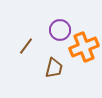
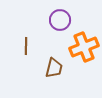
purple circle: moved 10 px up
brown line: rotated 36 degrees counterclockwise
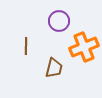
purple circle: moved 1 px left, 1 px down
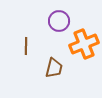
orange cross: moved 3 px up
